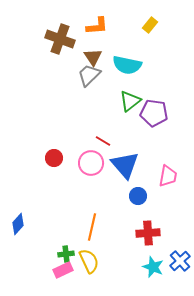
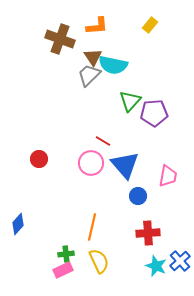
cyan semicircle: moved 14 px left
green triangle: rotated 10 degrees counterclockwise
purple pentagon: rotated 12 degrees counterclockwise
red circle: moved 15 px left, 1 px down
yellow semicircle: moved 10 px right
cyan star: moved 3 px right, 1 px up
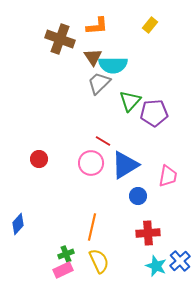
cyan semicircle: rotated 12 degrees counterclockwise
gray trapezoid: moved 10 px right, 8 px down
blue triangle: rotated 40 degrees clockwise
green cross: rotated 14 degrees counterclockwise
